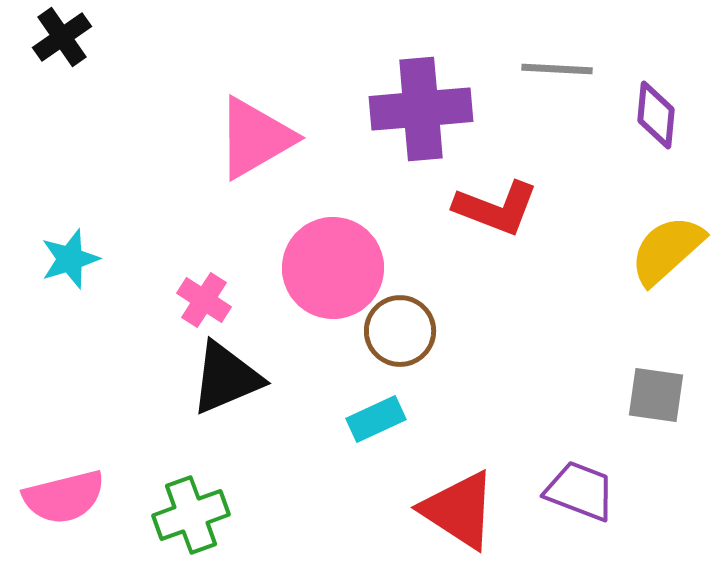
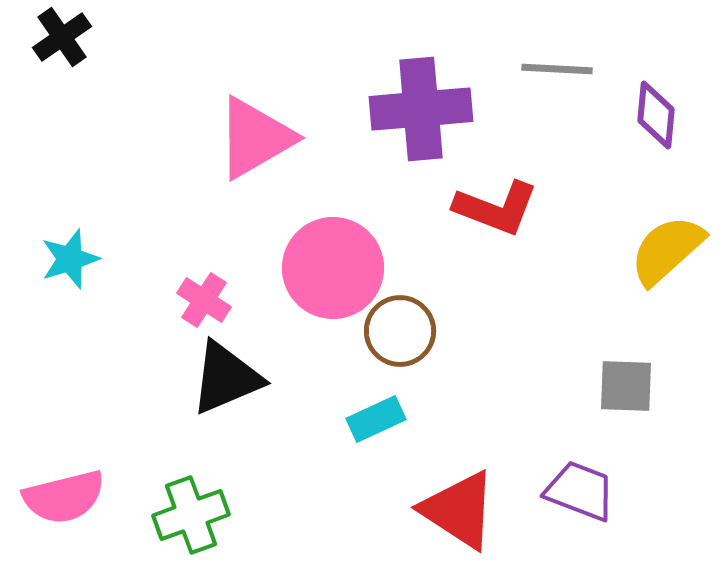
gray square: moved 30 px left, 9 px up; rotated 6 degrees counterclockwise
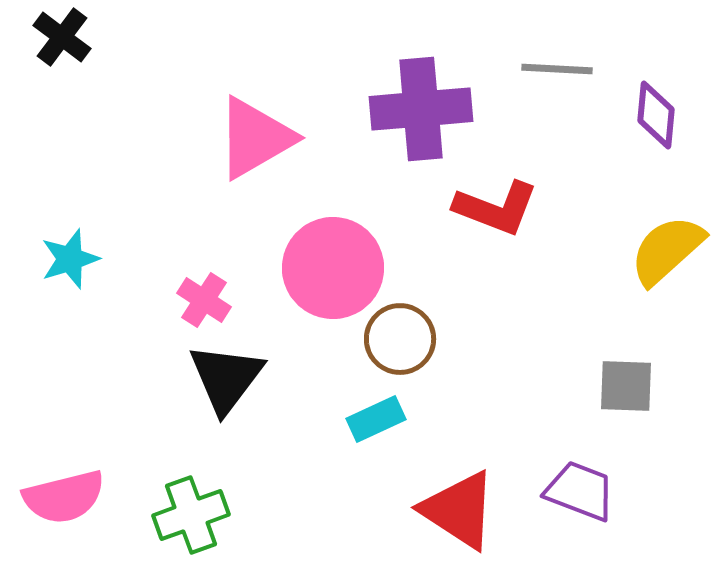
black cross: rotated 18 degrees counterclockwise
brown circle: moved 8 px down
black triangle: rotated 30 degrees counterclockwise
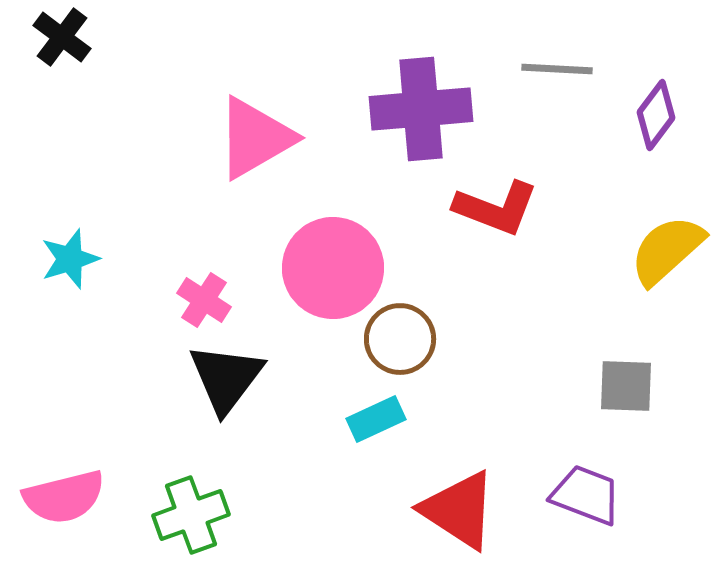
purple diamond: rotated 32 degrees clockwise
purple trapezoid: moved 6 px right, 4 px down
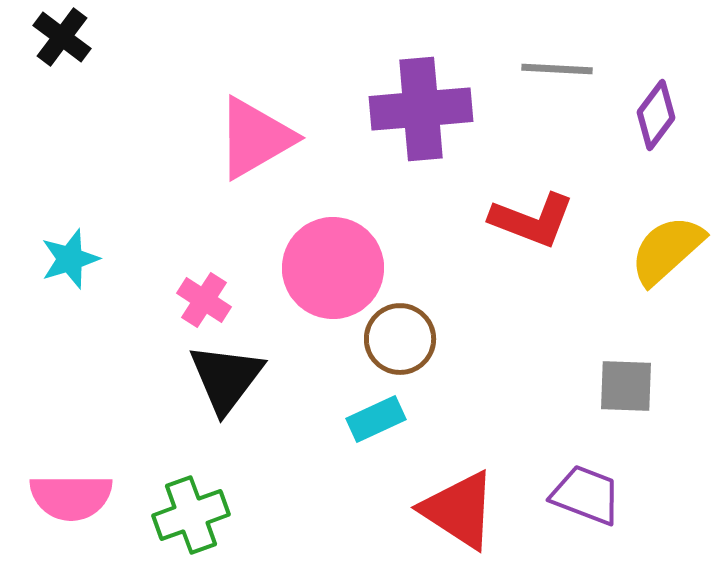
red L-shape: moved 36 px right, 12 px down
pink semicircle: moved 7 px right; rotated 14 degrees clockwise
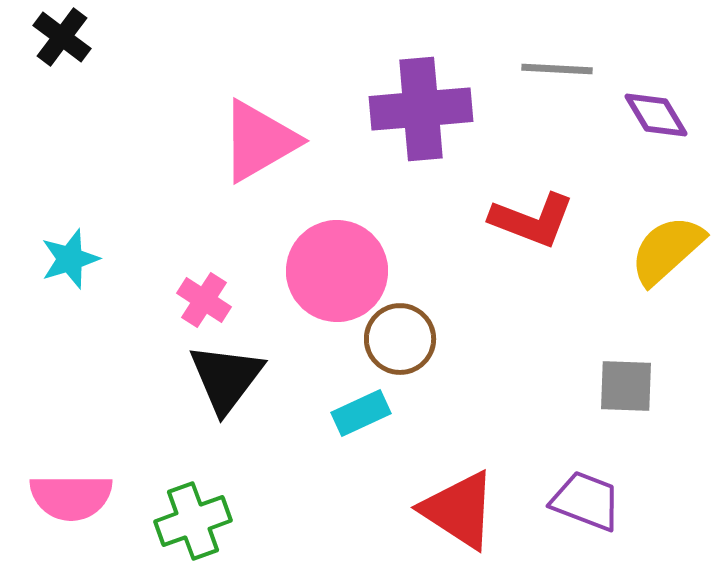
purple diamond: rotated 68 degrees counterclockwise
pink triangle: moved 4 px right, 3 px down
pink circle: moved 4 px right, 3 px down
cyan rectangle: moved 15 px left, 6 px up
purple trapezoid: moved 6 px down
green cross: moved 2 px right, 6 px down
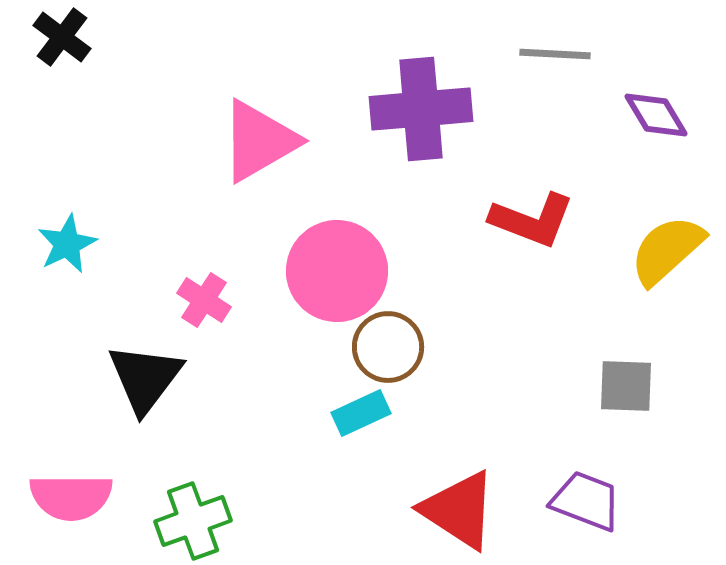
gray line: moved 2 px left, 15 px up
cyan star: moved 3 px left, 15 px up; rotated 8 degrees counterclockwise
brown circle: moved 12 px left, 8 px down
black triangle: moved 81 px left
